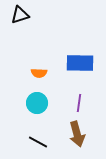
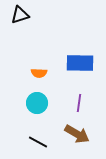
brown arrow: rotated 45 degrees counterclockwise
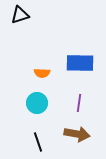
orange semicircle: moved 3 px right
brown arrow: rotated 20 degrees counterclockwise
black line: rotated 42 degrees clockwise
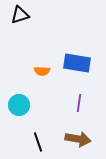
blue rectangle: moved 3 px left; rotated 8 degrees clockwise
orange semicircle: moved 2 px up
cyan circle: moved 18 px left, 2 px down
brown arrow: moved 1 px right, 5 px down
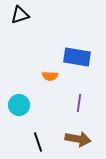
blue rectangle: moved 6 px up
orange semicircle: moved 8 px right, 5 px down
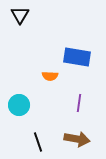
black triangle: rotated 42 degrees counterclockwise
brown arrow: moved 1 px left
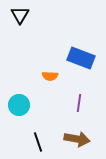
blue rectangle: moved 4 px right, 1 px down; rotated 12 degrees clockwise
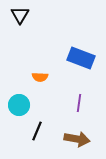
orange semicircle: moved 10 px left, 1 px down
black line: moved 1 px left, 11 px up; rotated 42 degrees clockwise
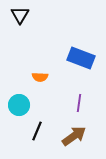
brown arrow: moved 3 px left, 3 px up; rotated 45 degrees counterclockwise
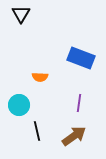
black triangle: moved 1 px right, 1 px up
black line: rotated 36 degrees counterclockwise
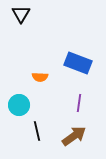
blue rectangle: moved 3 px left, 5 px down
